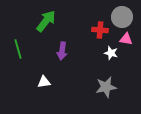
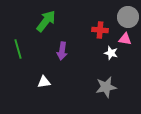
gray circle: moved 6 px right
pink triangle: moved 1 px left
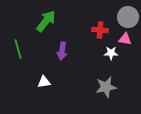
white star: rotated 16 degrees counterclockwise
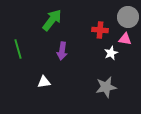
green arrow: moved 6 px right, 1 px up
white star: rotated 24 degrees counterclockwise
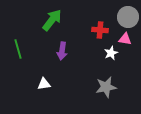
white triangle: moved 2 px down
